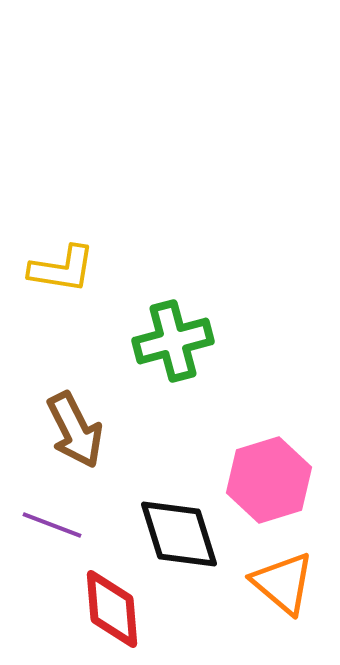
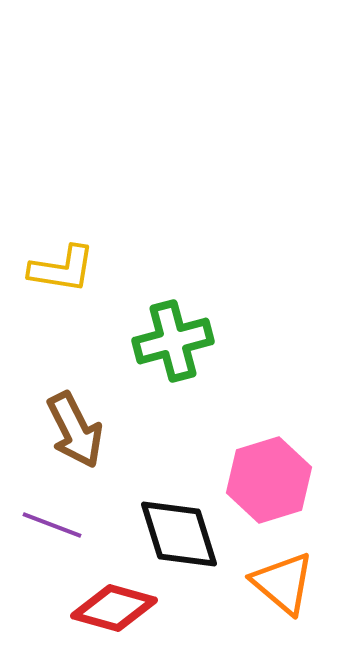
red diamond: moved 2 px right, 1 px up; rotated 70 degrees counterclockwise
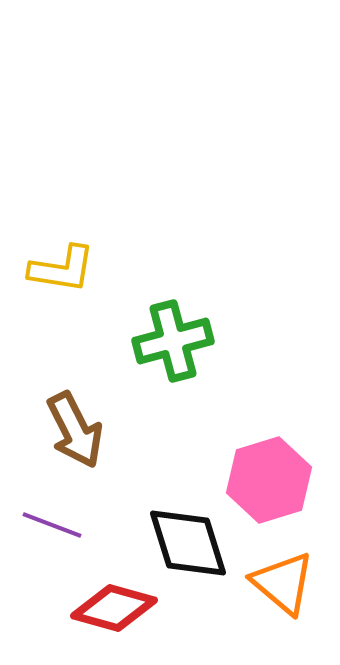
black diamond: moved 9 px right, 9 px down
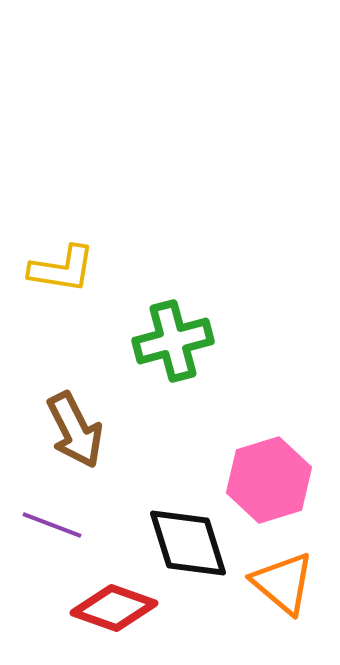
red diamond: rotated 4 degrees clockwise
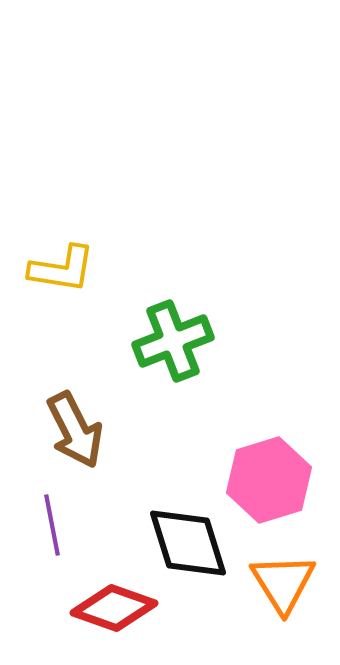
green cross: rotated 6 degrees counterclockwise
purple line: rotated 58 degrees clockwise
orange triangle: rotated 18 degrees clockwise
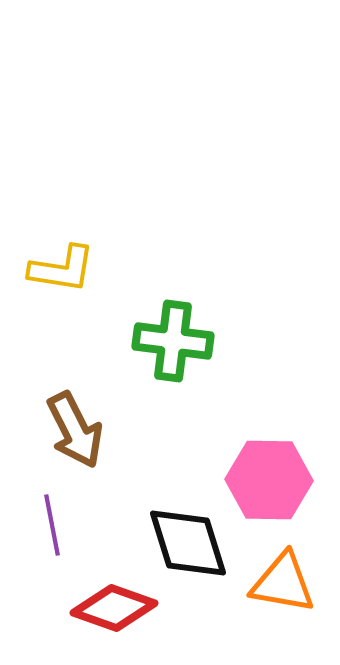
green cross: rotated 28 degrees clockwise
pink hexagon: rotated 18 degrees clockwise
orange triangle: rotated 48 degrees counterclockwise
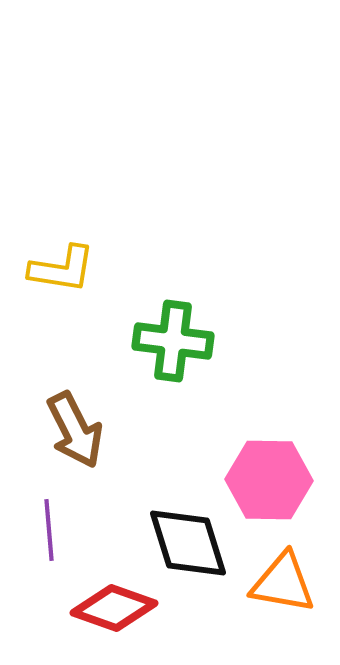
purple line: moved 3 px left, 5 px down; rotated 6 degrees clockwise
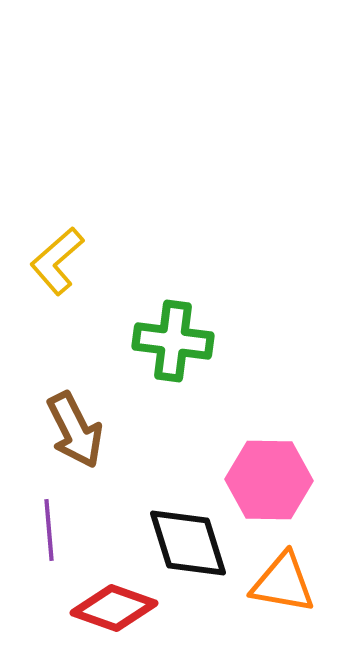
yellow L-shape: moved 5 px left, 8 px up; rotated 130 degrees clockwise
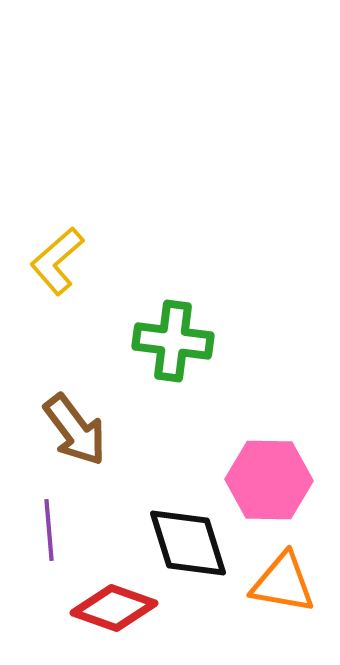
brown arrow: rotated 10 degrees counterclockwise
